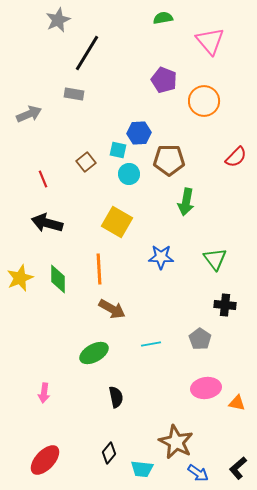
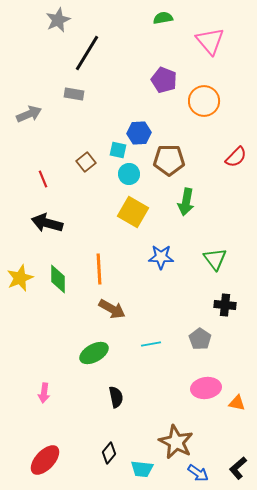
yellow square: moved 16 px right, 10 px up
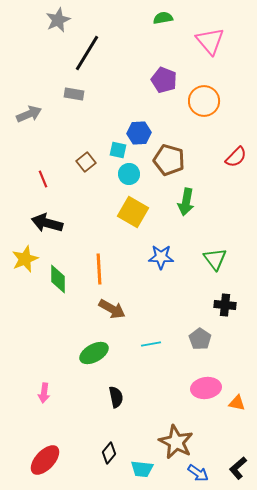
brown pentagon: rotated 16 degrees clockwise
yellow star: moved 5 px right, 19 px up
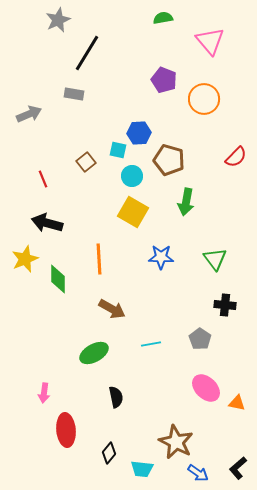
orange circle: moved 2 px up
cyan circle: moved 3 px right, 2 px down
orange line: moved 10 px up
pink ellipse: rotated 52 degrees clockwise
red ellipse: moved 21 px right, 30 px up; rotated 48 degrees counterclockwise
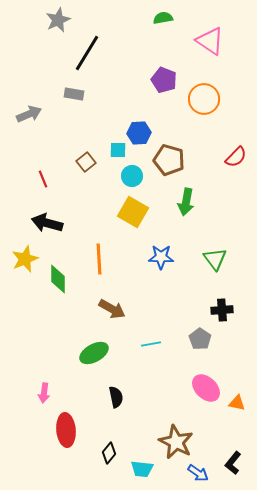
pink triangle: rotated 16 degrees counterclockwise
cyan square: rotated 12 degrees counterclockwise
black cross: moved 3 px left, 5 px down; rotated 10 degrees counterclockwise
black L-shape: moved 5 px left, 5 px up; rotated 10 degrees counterclockwise
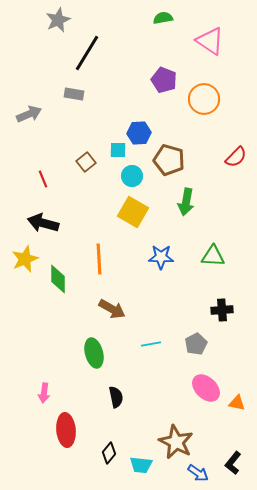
black arrow: moved 4 px left
green triangle: moved 2 px left, 3 px up; rotated 50 degrees counterclockwise
gray pentagon: moved 4 px left, 5 px down; rotated 10 degrees clockwise
green ellipse: rotated 76 degrees counterclockwise
cyan trapezoid: moved 1 px left, 4 px up
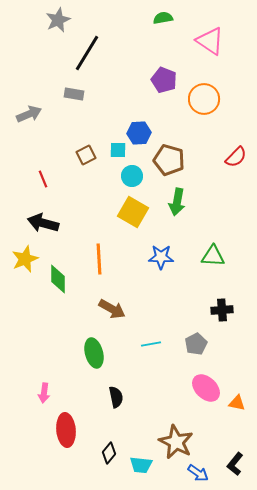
brown square: moved 7 px up; rotated 12 degrees clockwise
green arrow: moved 9 px left
black L-shape: moved 2 px right, 1 px down
